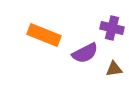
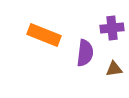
purple cross: rotated 20 degrees counterclockwise
purple semicircle: rotated 56 degrees counterclockwise
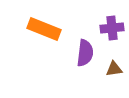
orange rectangle: moved 6 px up
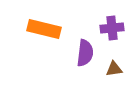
orange rectangle: rotated 8 degrees counterclockwise
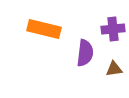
purple cross: moved 1 px right, 1 px down
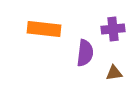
orange rectangle: rotated 8 degrees counterclockwise
brown triangle: moved 4 px down
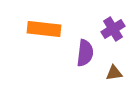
purple cross: rotated 25 degrees counterclockwise
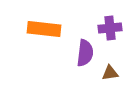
purple cross: moved 3 px left, 1 px up; rotated 25 degrees clockwise
brown triangle: moved 4 px left
